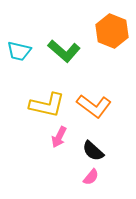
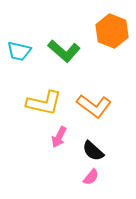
yellow L-shape: moved 3 px left, 2 px up
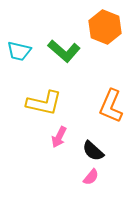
orange hexagon: moved 7 px left, 4 px up
orange L-shape: moved 17 px right; rotated 76 degrees clockwise
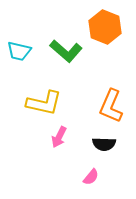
green L-shape: moved 2 px right
black semicircle: moved 11 px right, 7 px up; rotated 40 degrees counterclockwise
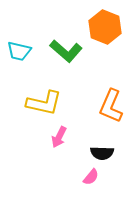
black semicircle: moved 2 px left, 9 px down
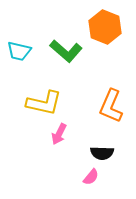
pink arrow: moved 3 px up
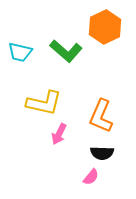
orange hexagon: rotated 12 degrees clockwise
cyan trapezoid: moved 1 px right, 1 px down
orange L-shape: moved 10 px left, 10 px down
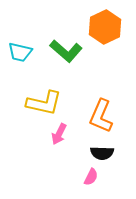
pink semicircle: rotated 12 degrees counterclockwise
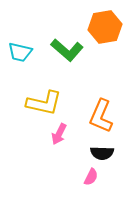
orange hexagon: rotated 16 degrees clockwise
green L-shape: moved 1 px right, 1 px up
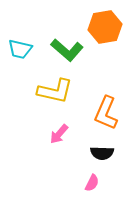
cyan trapezoid: moved 3 px up
yellow L-shape: moved 11 px right, 12 px up
orange L-shape: moved 5 px right, 3 px up
pink arrow: rotated 15 degrees clockwise
pink semicircle: moved 1 px right, 6 px down
